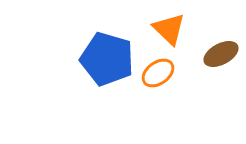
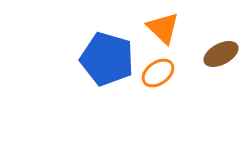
orange triangle: moved 6 px left, 1 px up
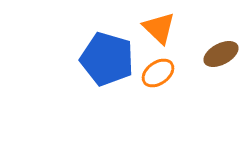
orange triangle: moved 4 px left
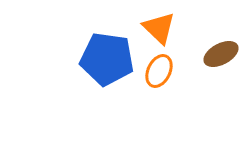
blue pentagon: rotated 8 degrees counterclockwise
orange ellipse: moved 1 px right, 2 px up; rotated 28 degrees counterclockwise
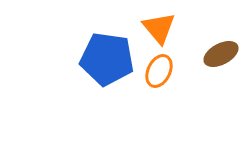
orange triangle: rotated 6 degrees clockwise
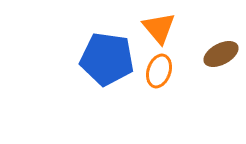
orange ellipse: rotated 8 degrees counterclockwise
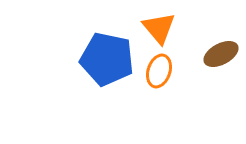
blue pentagon: rotated 4 degrees clockwise
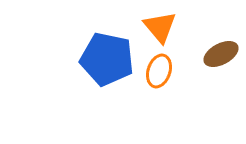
orange triangle: moved 1 px right, 1 px up
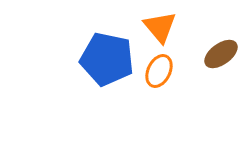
brown ellipse: rotated 8 degrees counterclockwise
orange ellipse: rotated 8 degrees clockwise
